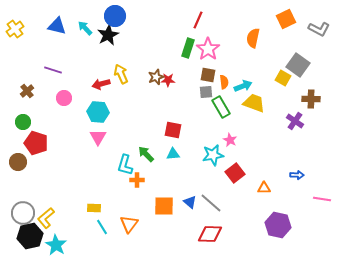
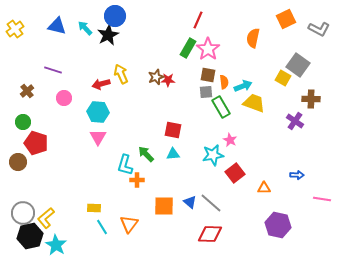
green rectangle at (188, 48): rotated 12 degrees clockwise
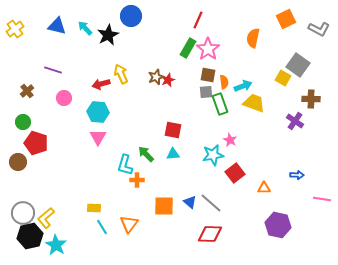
blue circle at (115, 16): moved 16 px right
red star at (168, 80): rotated 24 degrees counterclockwise
green rectangle at (221, 107): moved 1 px left, 3 px up; rotated 10 degrees clockwise
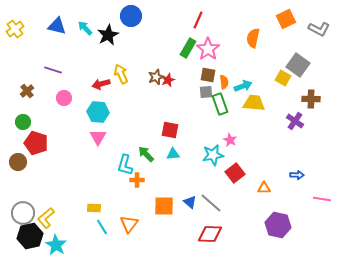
yellow trapezoid at (254, 103): rotated 15 degrees counterclockwise
red square at (173, 130): moved 3 px left
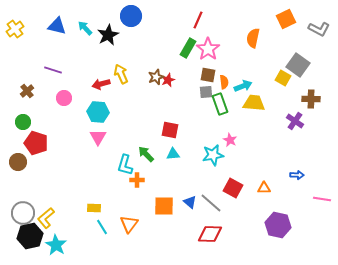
red square at (235, 173): moved 2 px left, 15 px down; rotated 24 degrees counterclockwise
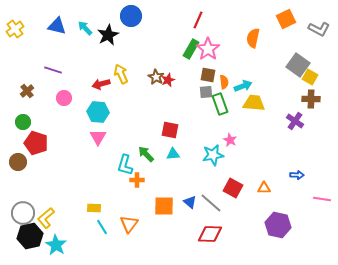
green rectangle at (188, 48): moved 3 px right, 1 px down
brown star at (156, 77): rotated 21 degrees counterclockwise
yellow square at (283, 78): moved 27 px right, 1 px up
